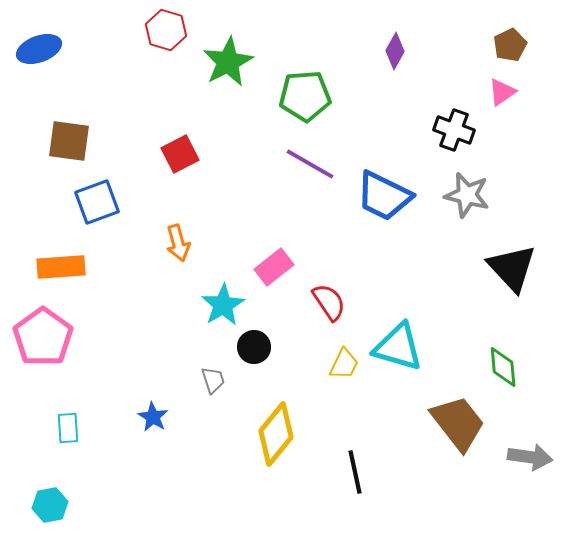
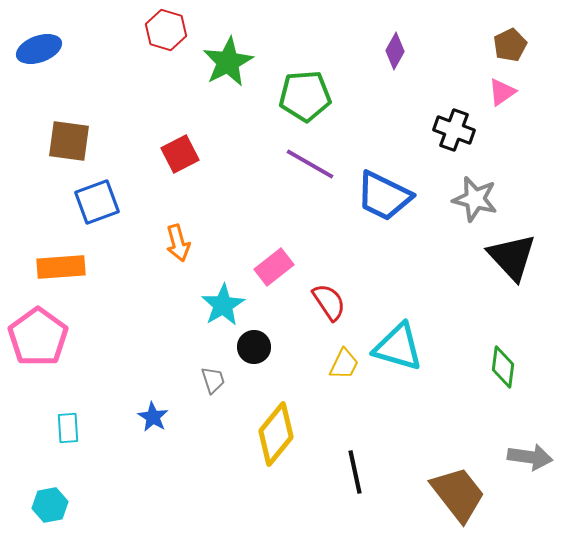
gray star: moved 8 px right, 4 px down
black triangle: moved 11 px up
pink pentagon: moved 5 px left
green diamond: rotated 12 degrees clockwise
brown trapezoid: moved 71 px down
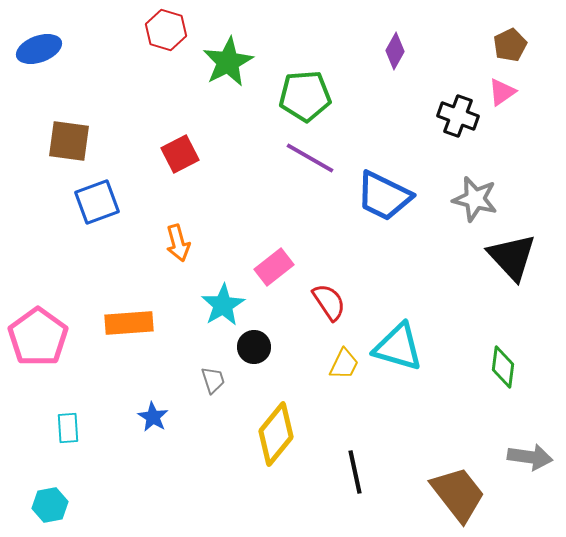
black cross: moved 4 px right, 14 px up
purple line: moved 6 px up
orange rectangle: moved 68 px right, 56 px down
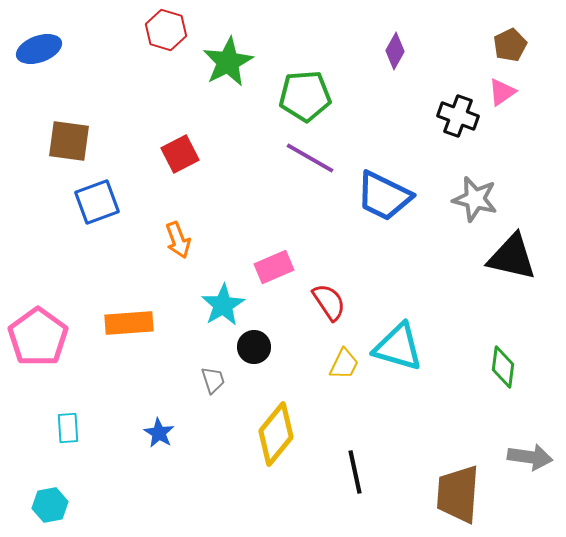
orange arrow: moved 3 px up; rotated 6 degrees counterclockwise
black triangle: rotated 34 degrees counterclockwise
pink rectangle: rotated 15 degrees clockwise
blue star: moved 6 px right, 16 px down
brown trapezoid: rotated 138 degrees counterclockwise
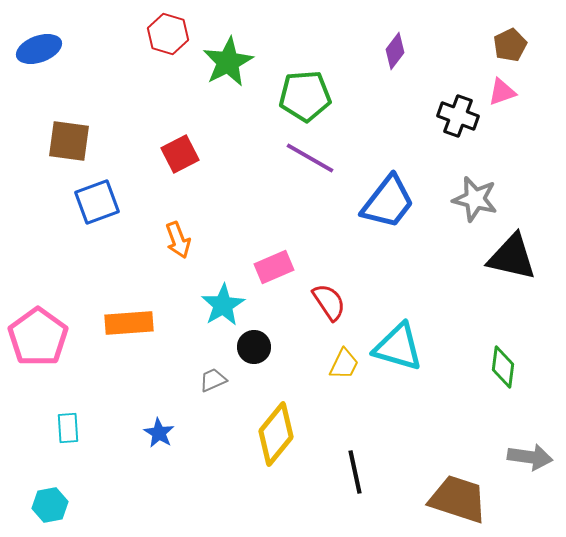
red hexagon: moved 2 px right, 4 px down
purple diamond: rotated 9 degrees clockwise
pink triangle: rotated 16 degrees clockwise
blue trapezoid: moved 4 px right, 6 px down; rotated 78 degrees counterclockwise
gray trapezoid: rotated 96 degrees counterclockwise
brown trapezoid: moved 5 px down; rotated 104 degrees clockwise
